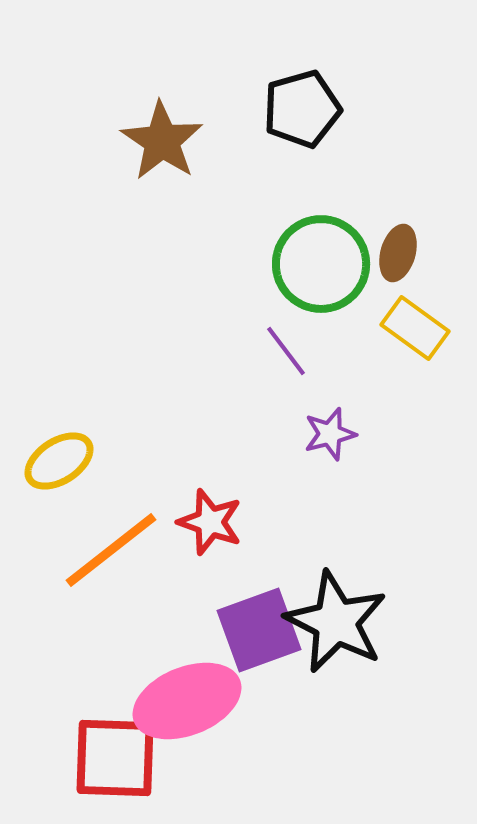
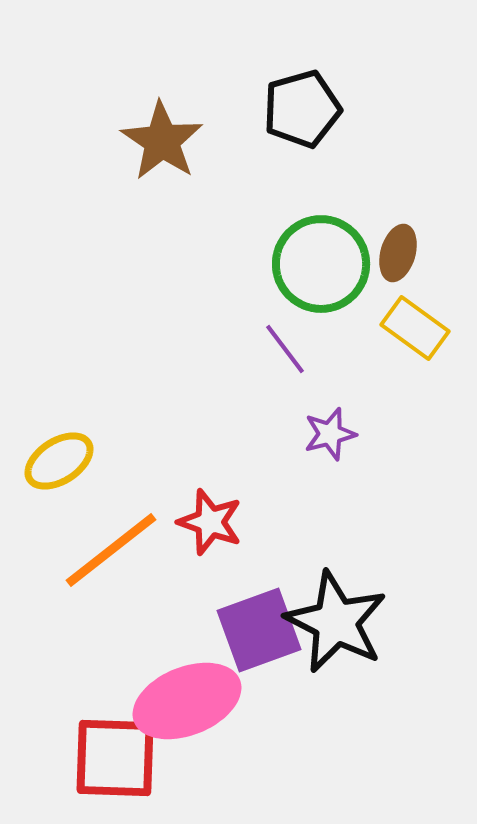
purple line: moved 1 px left, 2 px up
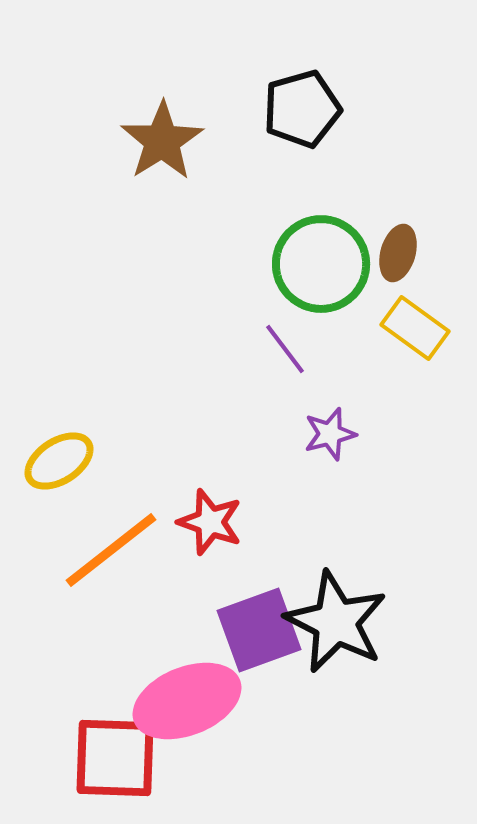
brown star: rotated 6 degrees clockwise
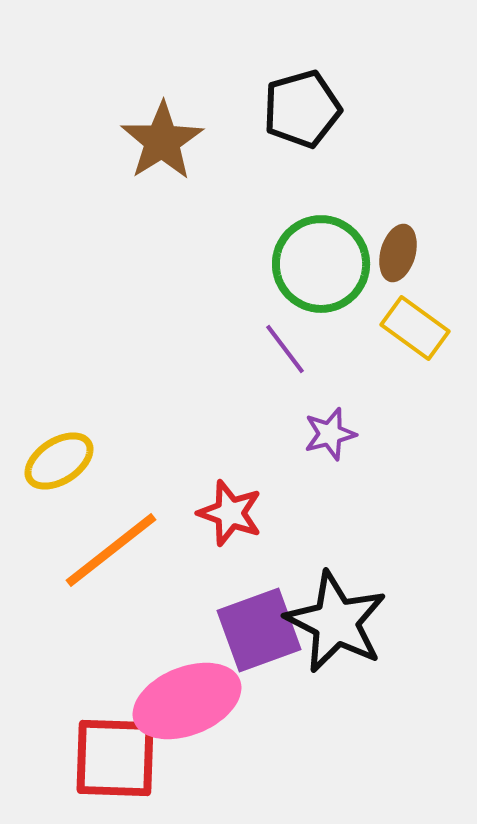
red star: moved 20 px right, 9 px up
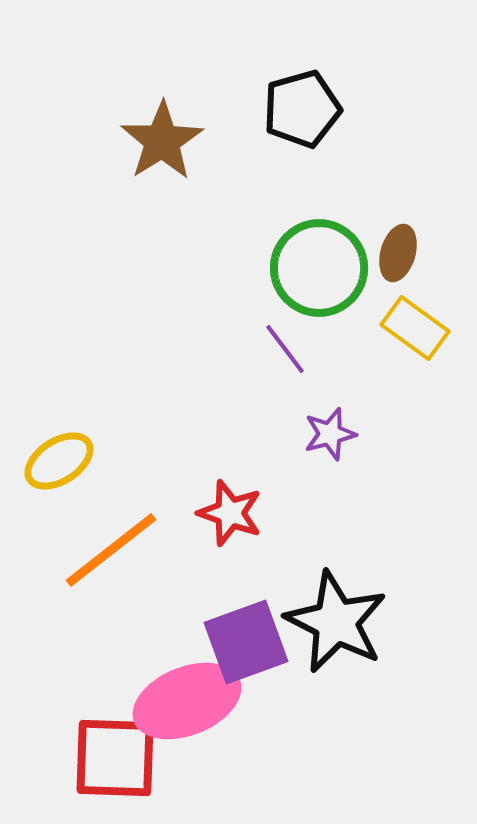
green circle: moved 2 px left, 4 px down
purple square: moved 13 px left, 12 px down
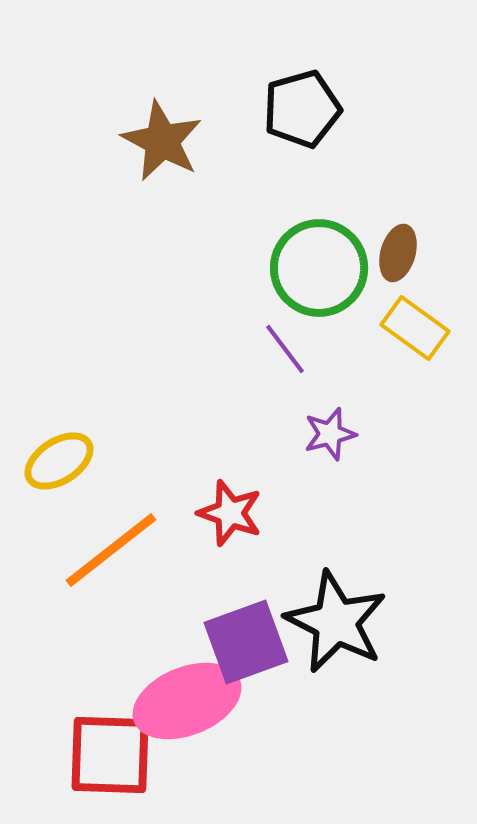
brown star: rotated 12 degrees counterclockwise
red square: moved 5 px left, 3 px up
